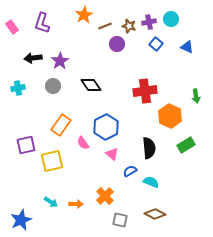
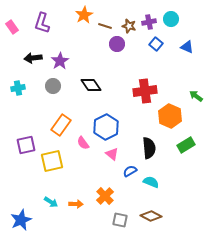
brown line: rotated 40 degrees clockwise
green arrow: rotated 136 degrees clockwise
brown diamond: moved 4 px left, 2 px down
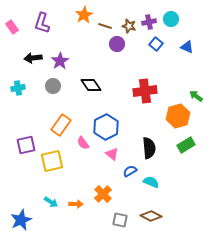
orange hexagon: moved 8 px right; rotated 20 degrees clockwise
orange cross: moved 2 px left, 2 px up
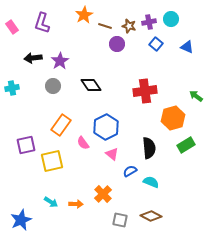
cyan cross: moved 6 px left
orange hexagon: moved 5 px left, 2 px down
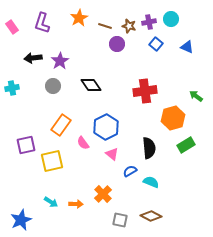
orange star: moved 5 px left, 3 px down
